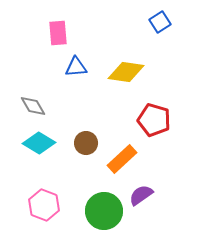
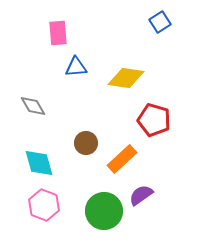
yellow diamond: moved 6 px down
cyan diamond: moved 20 px down; rotated 44 degrees clockwise
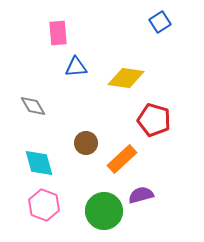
purple semicircle: rotated 20 degrees clockwise
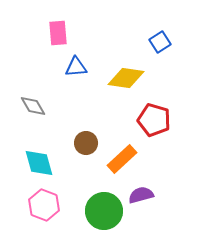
blue square: moved 20 px down
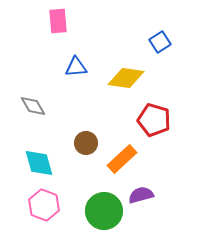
pink rectangle: moved 12 px up
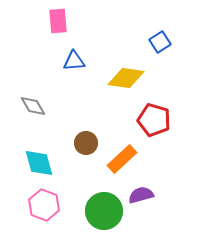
blue triangle: moved 2 px left, 6 px up
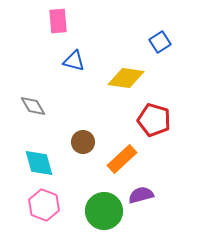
blue triangle: rotated 20 degrees clockwise
brown circle: moved 3 px left, 1 px up
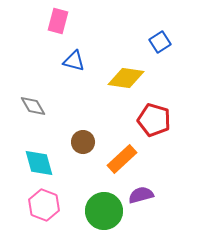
pink rectangle: rotated 20 degrees clockwise
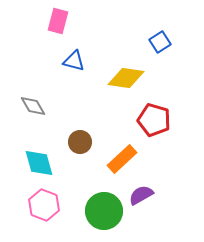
brown circle: moved 3 px left
purple semicircle: rotated 15 degrees counterclockwise
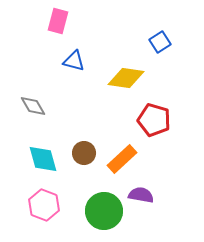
brown circle: moved 4 px right, 11 px down
cyan diamond: moved 4 px right, 4 px up
purple semicircle: rotated 40 degrees clockwise
